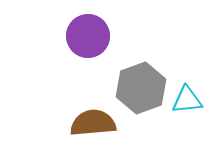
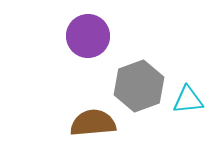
gray hexagon: moved 2 px left, 2 px up
cyan triangle: moved 1 px right
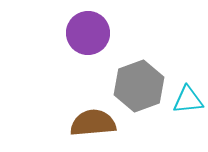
purple circle: moved 3 px up
